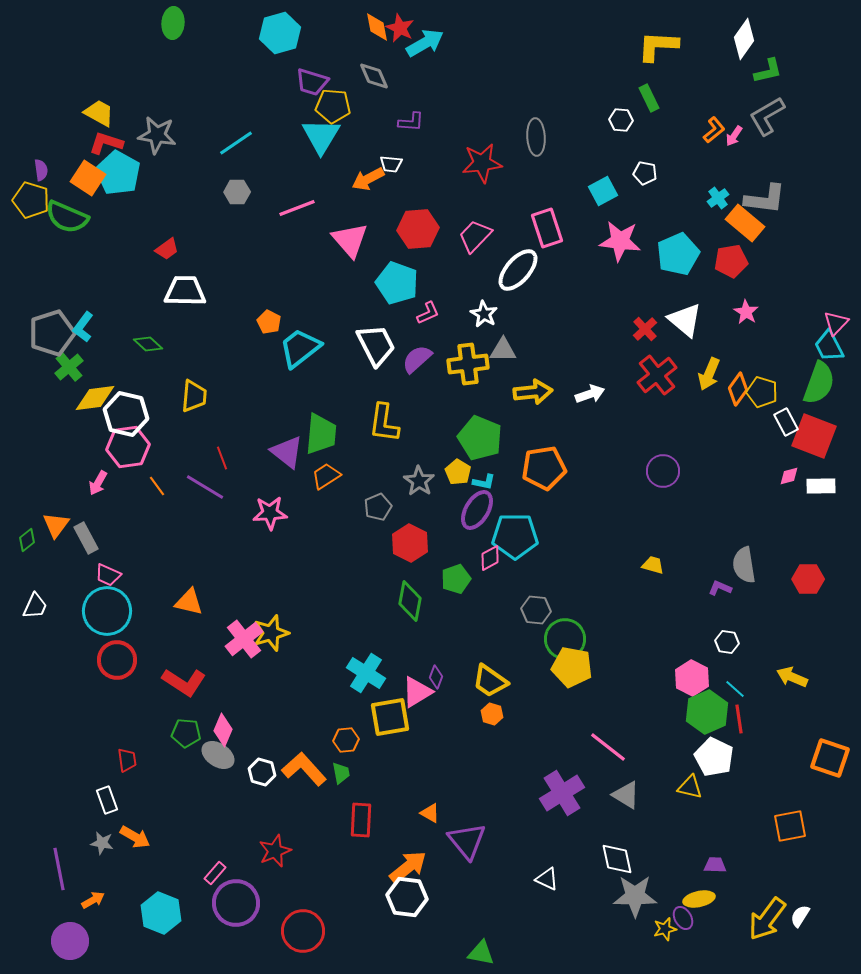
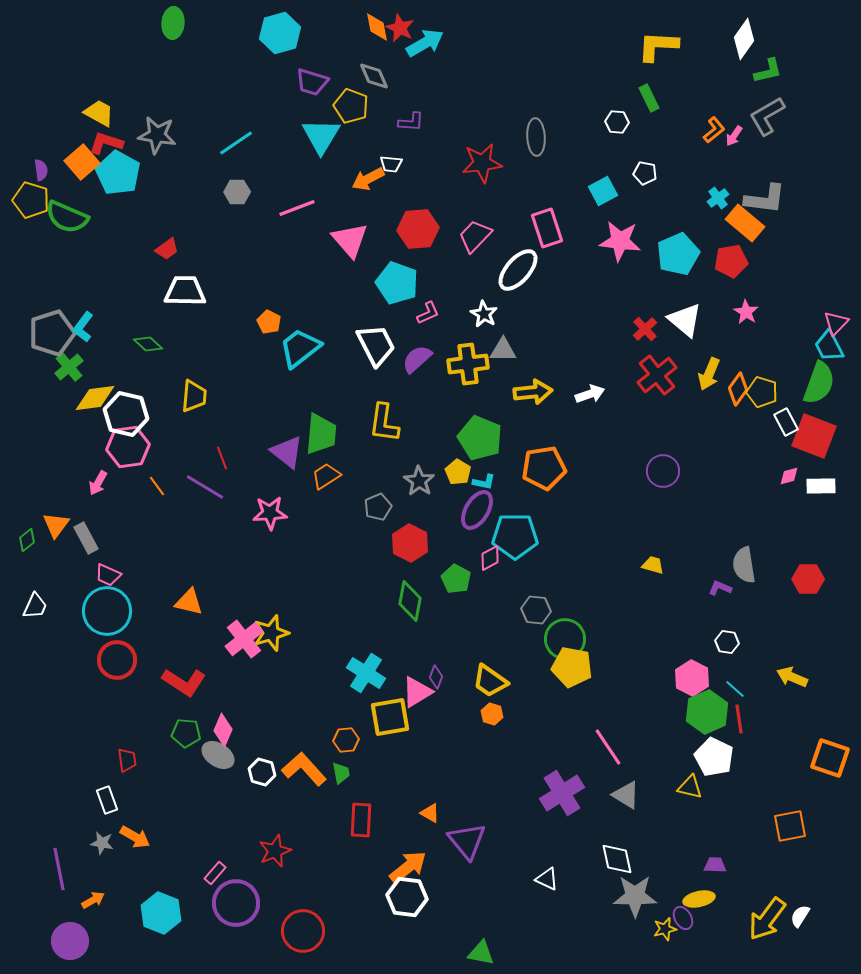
yellow pentagon at (333, 106): moved 18 px right; rotated 16 degrees clockwise
white hexagon at (621, 120): moved 4 px left, 2 px down
orange square at (88, 178): moved 6 px left, 16 px up; rotated 16 degrees clockwise
green pentagon at (456, 579): rotated 24 degrees counterclockwise
pink line at (608, 747): rotated 18 degrees clockwise
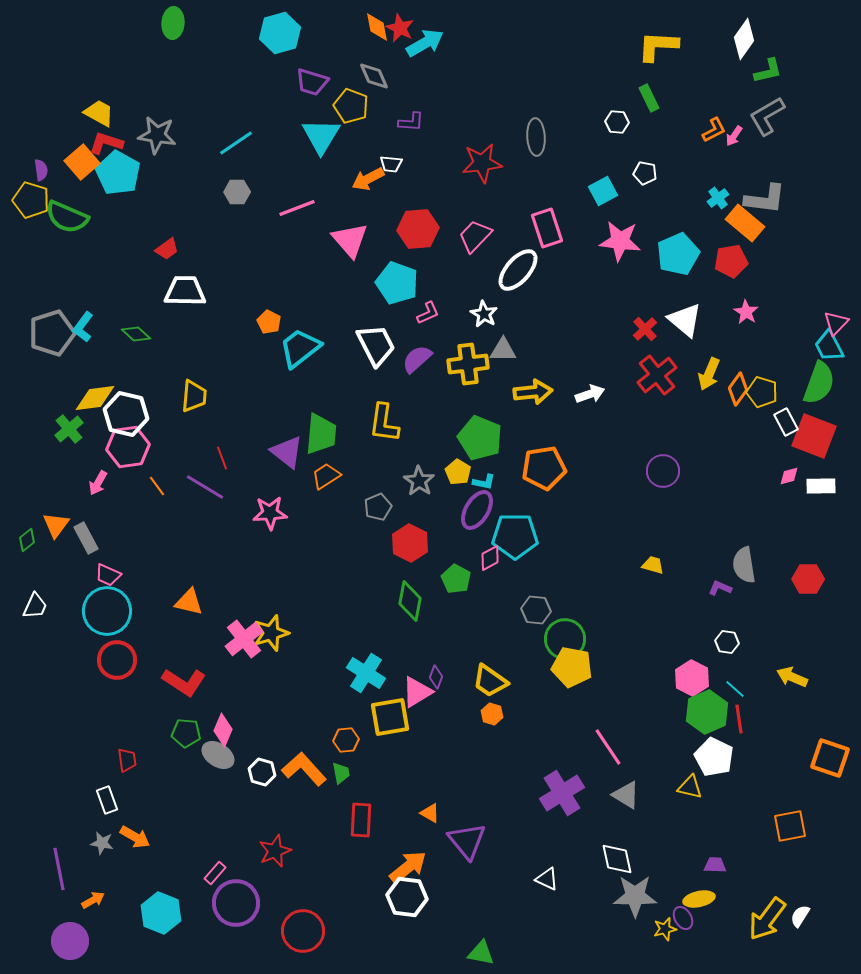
orange L-shape at (714, 130): rotated 12 degrees clockwise
green diamond at (148, 344): moved 12 px left, 10 px up
green cross at (69, 367): moved 62 px down
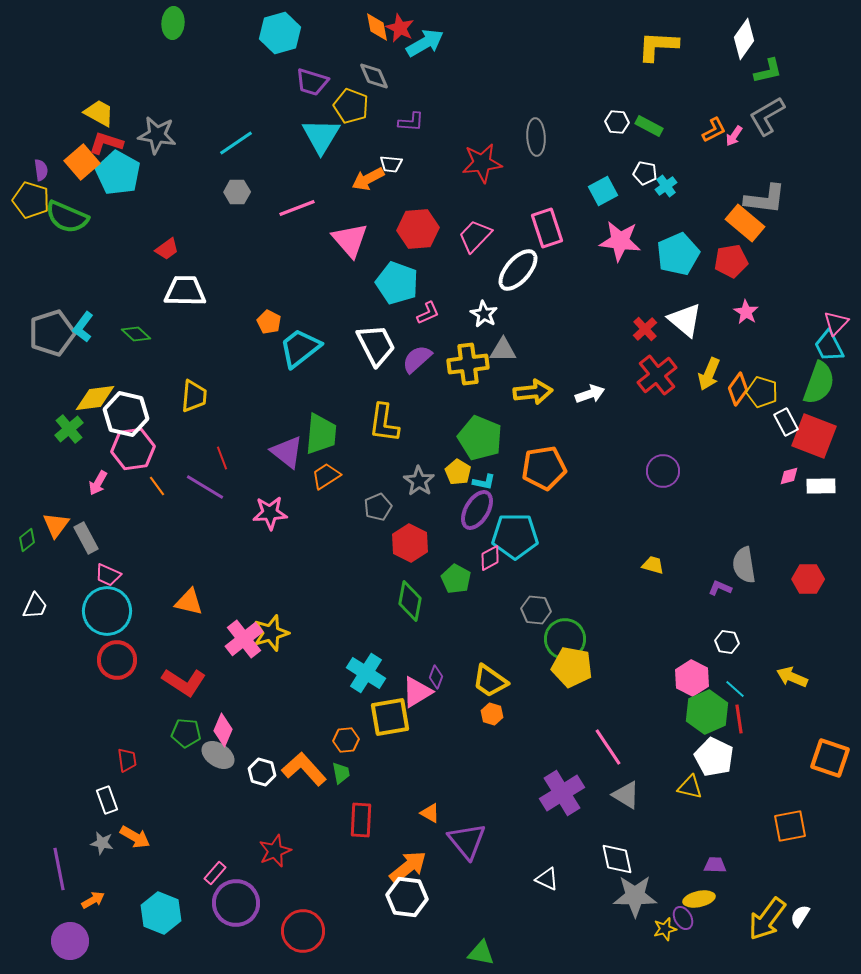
green rectangle at (649, 98): moved 28 px down; rotated 36 degrees counterclockwise
cyan cross at (718, 198): moved 52 px left, 12 px up
pink hexagon at (128, 447): moved 5 px right, 2 px down
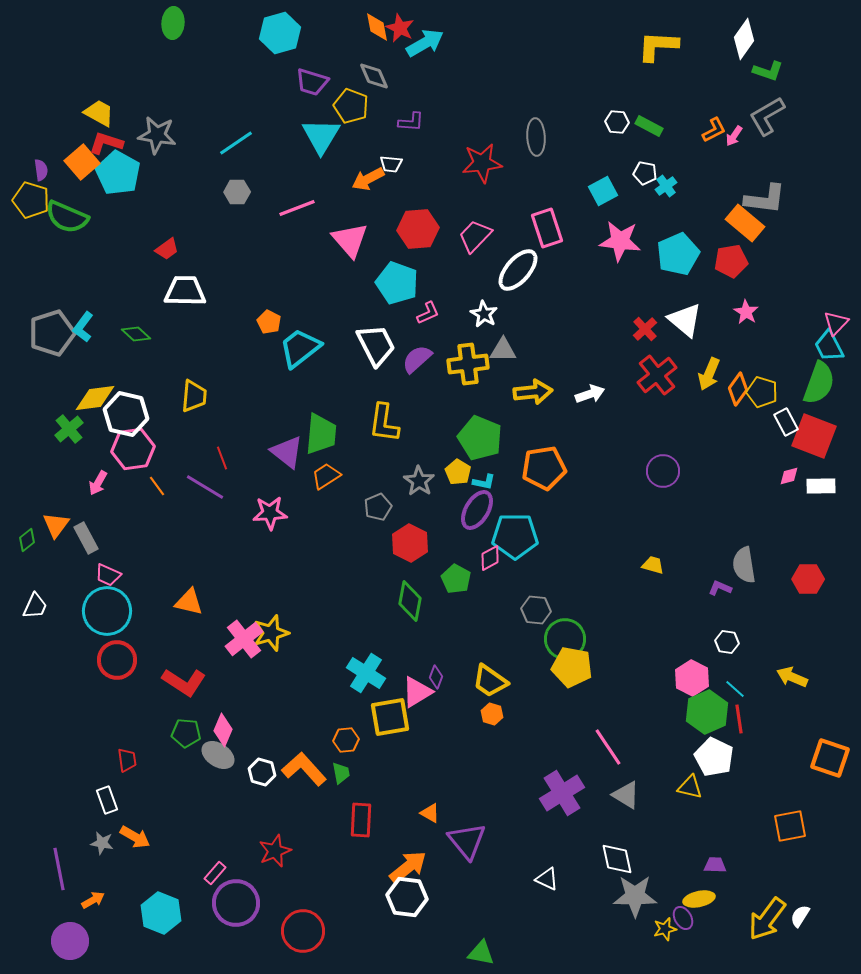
green L-shape at (768, 71): rotated 32 degrees clockwise
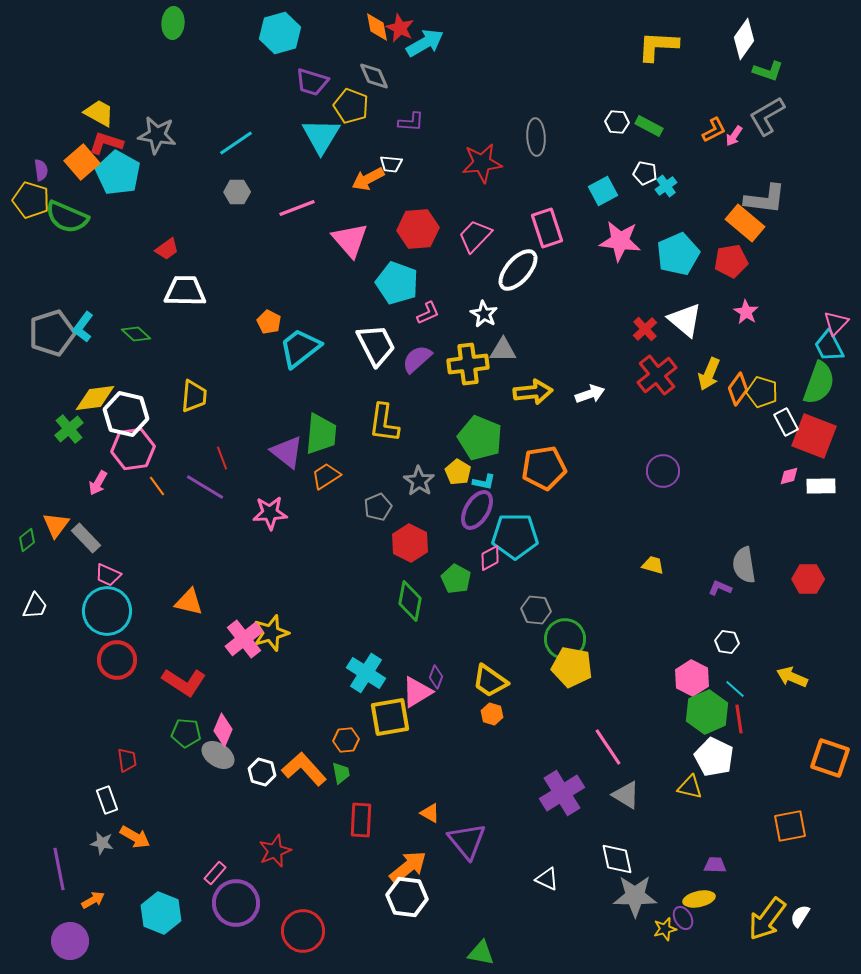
gray rectangle at (86, 538): rotated 16 degrees counterclockwise
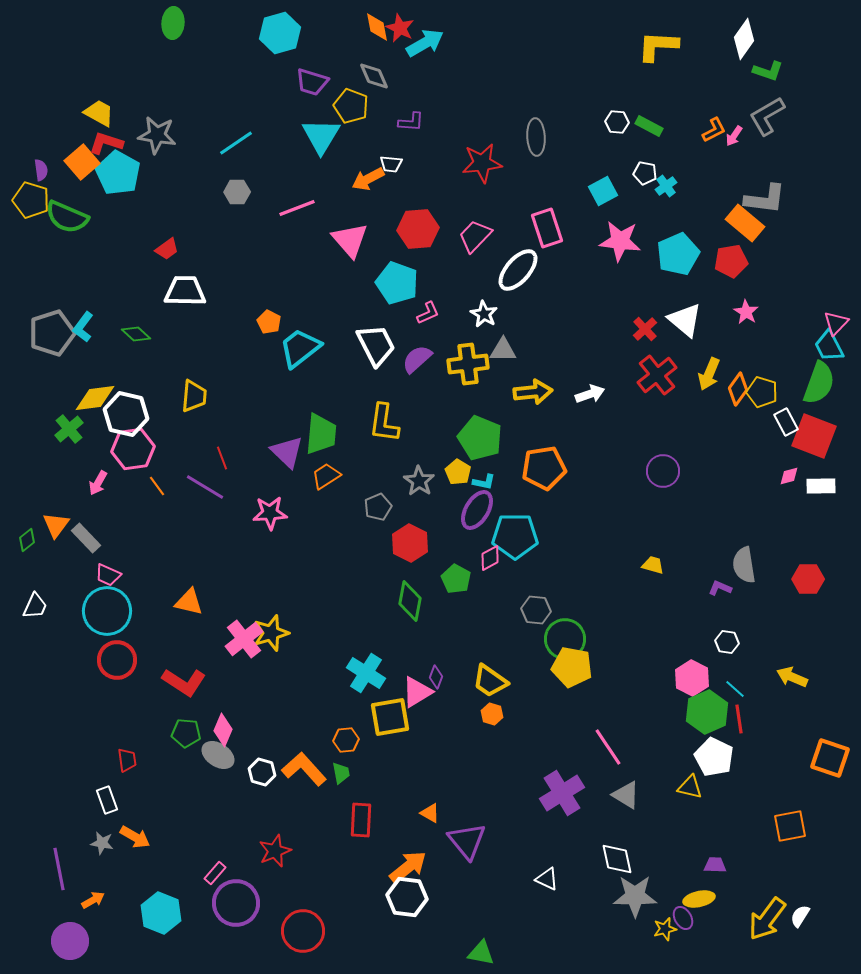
purple triangle at (287, 452): rotated 6 degrees clockwise
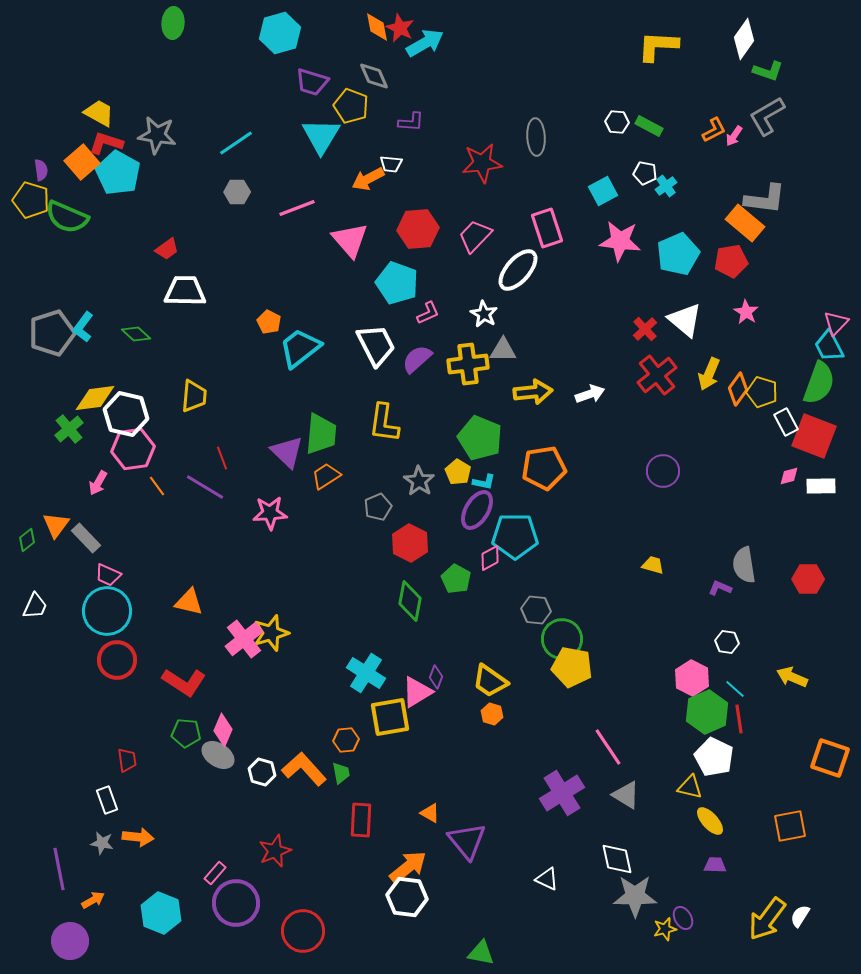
green circle at (565, 639): moved 3 px left
orange arrow at (135, 837): moved 3 px right; rotated 24 degrees counterclockwise
yellow ellipse at (699, 899): moved 11 px right, 78 px up; rotated 60 degrees clockwise
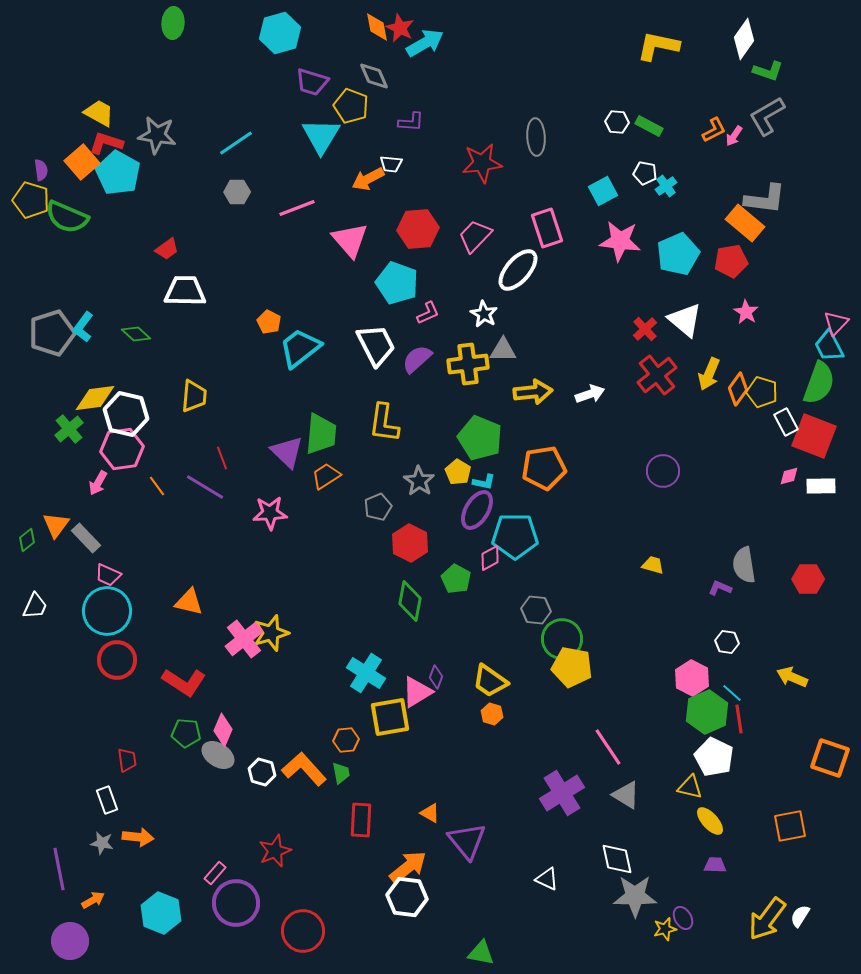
yellow L-shape at (658, 46): rotated 9 degrees clockwise
pink hexagon at (133, 449): moved 11 px left
cyan line at (735, 689): moved 3 px left, 4 px down
